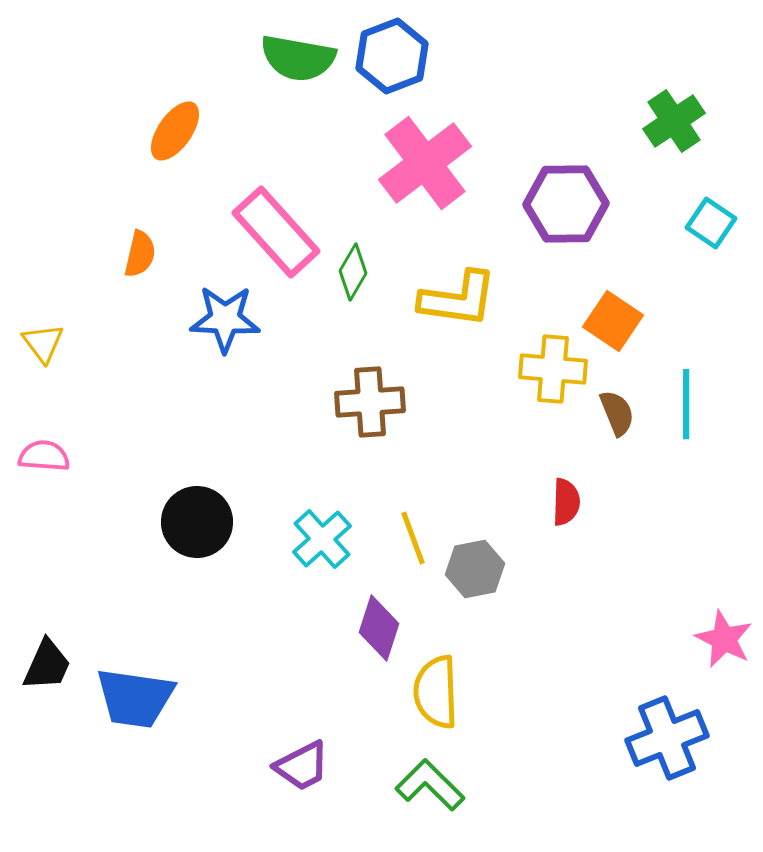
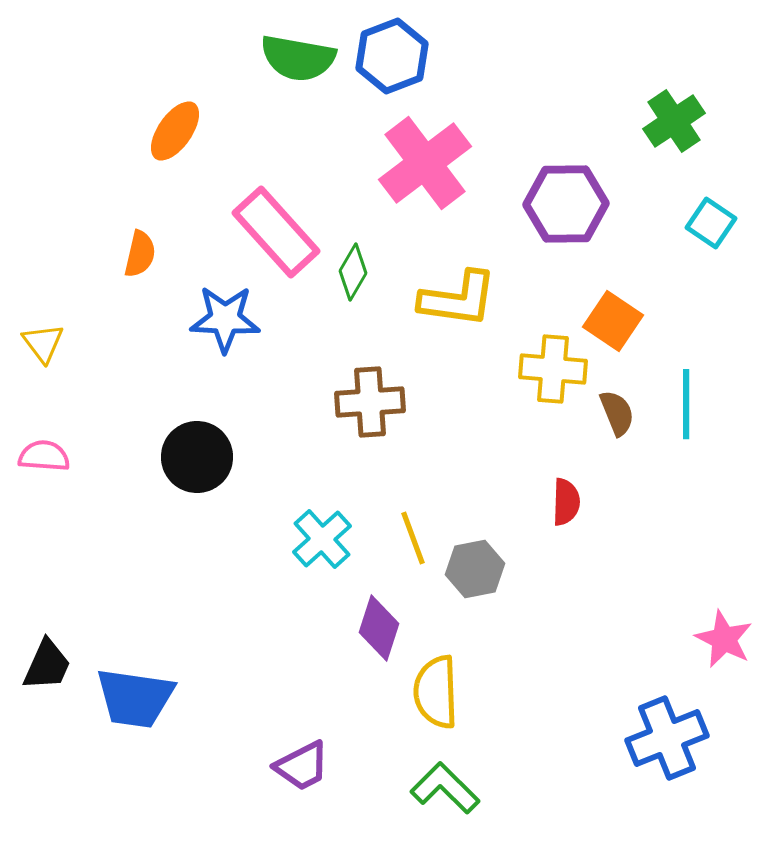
black circle: moved 65 px up
green L-shape: moved 15 px right, 3 px down
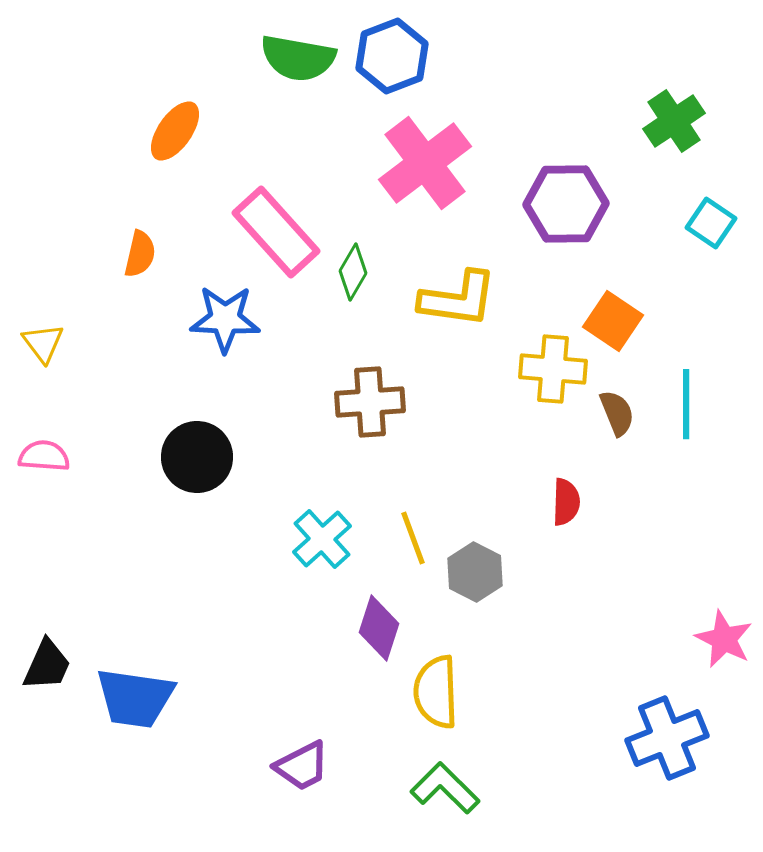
gray hexagon: moved 3 px down; rotated 22 degrees counterclockwise
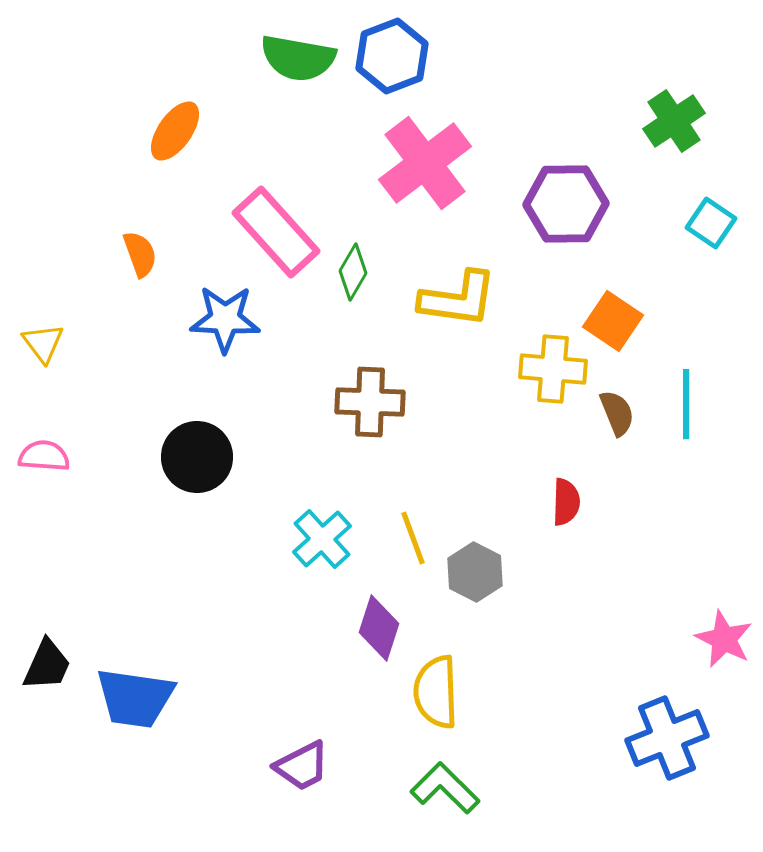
orange semicircle: rotated 33 degrees counterclockwise
brown cross: rotated 6 degrees clockwise
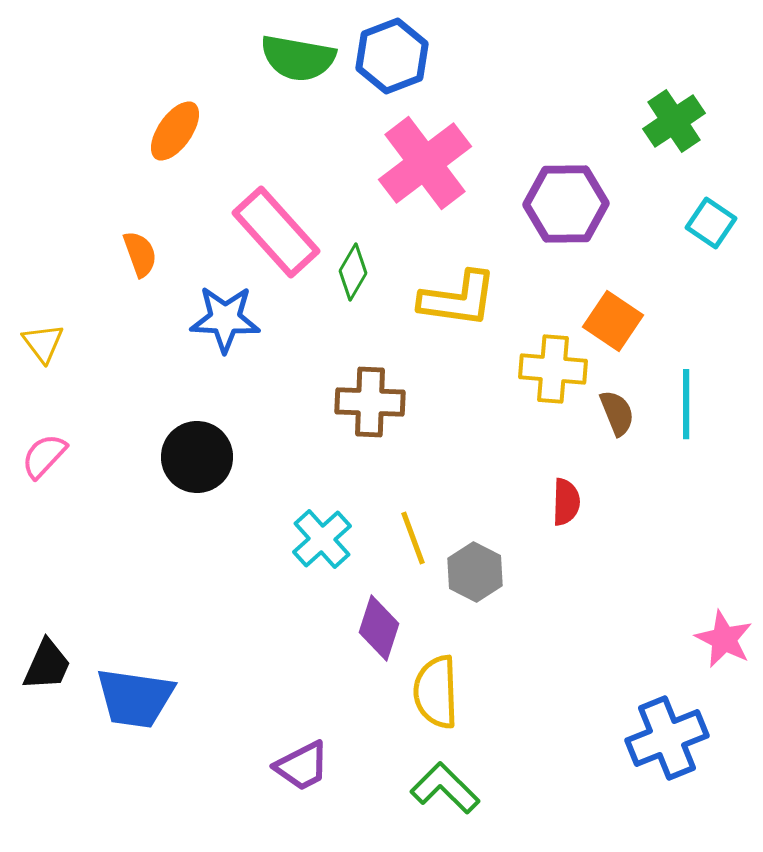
pink semicircle: rotated 51 degrees counterclockwise
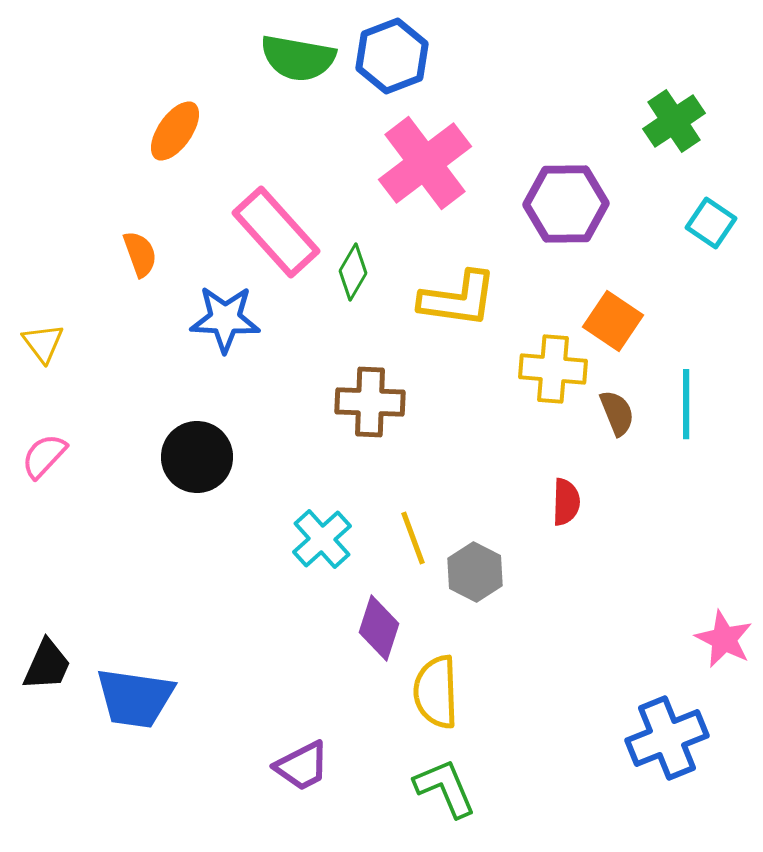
green L-shape: rotated 22 degrees clockwise
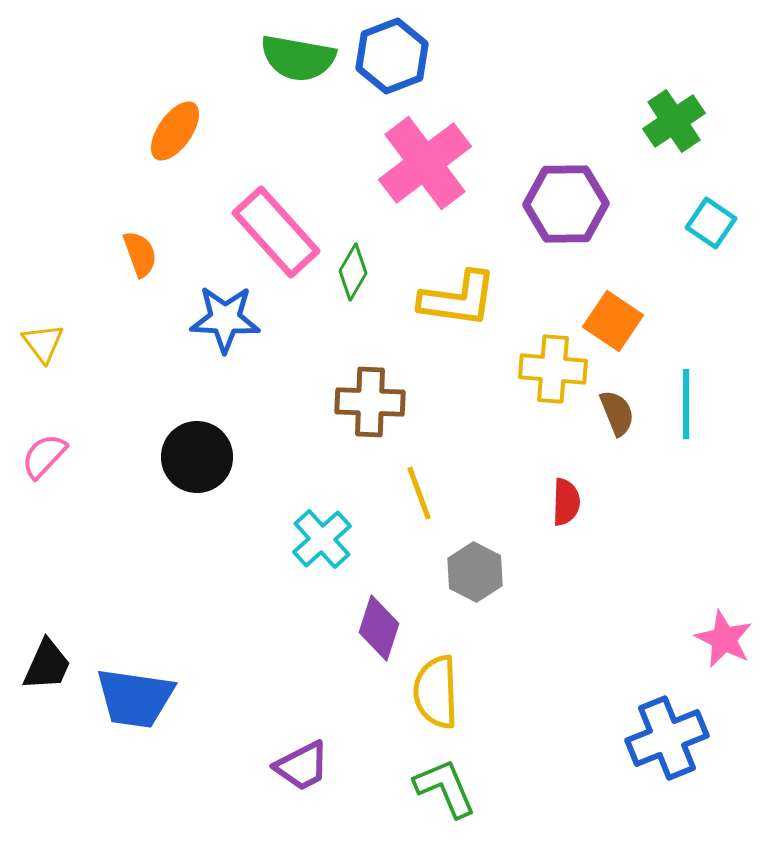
yellow line: moved 6 px right, 45 px up
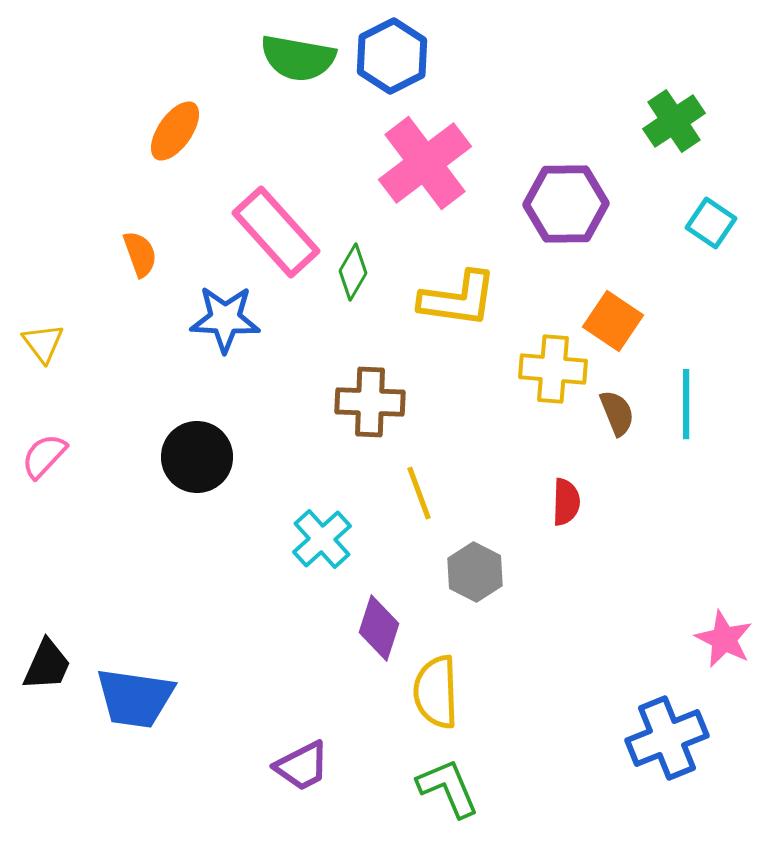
blue hexagon: rotated 6 degrees counterclockwise
green L-shape: moved 3 px right
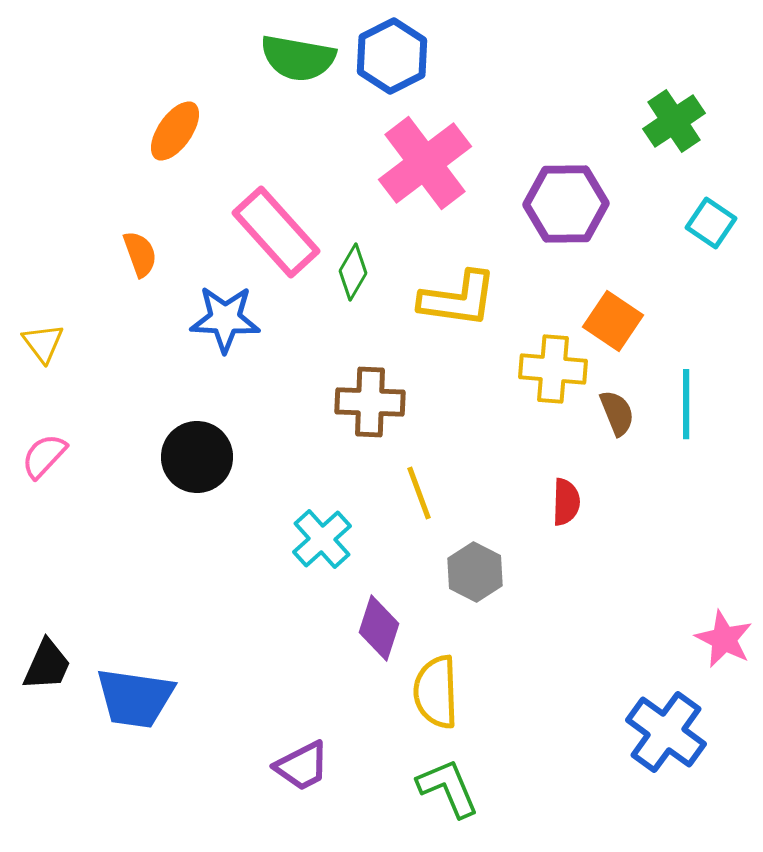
blue cross: moved 1 px left, 6 px up; rotated 32 degrees counterclockwise
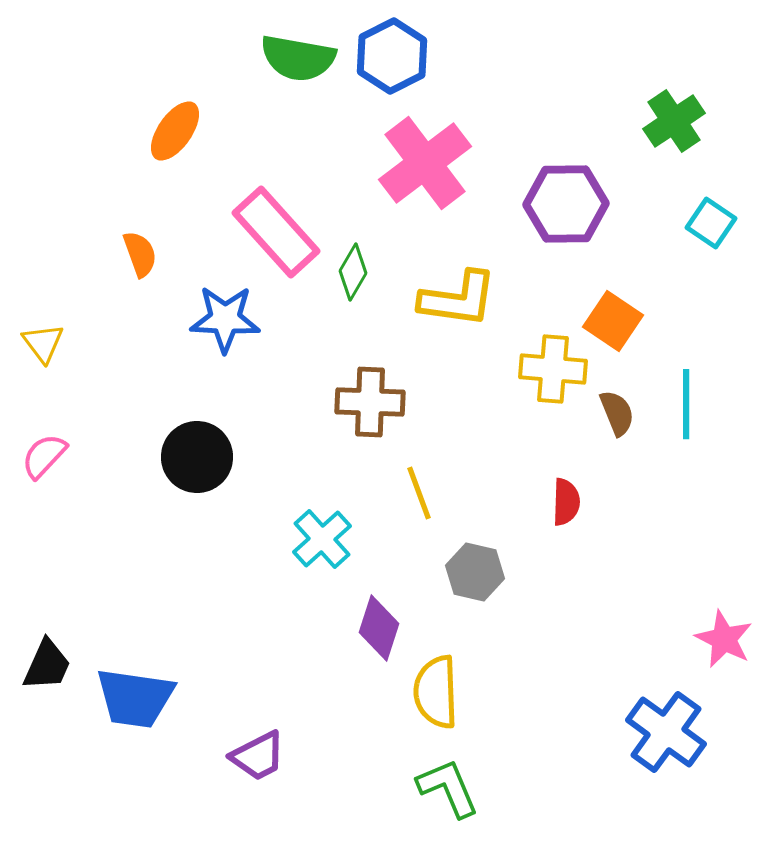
gray hexagon: rotated 14 degrees counterclockwise
purple trapezoid: moved 44 px left, 10 px up
